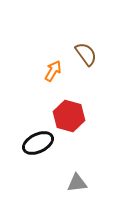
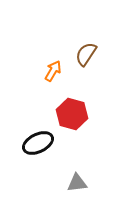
brown semicircle: rotated 110 degrees counterclockwise
red hexagon: moved 3 px right, 2 px up
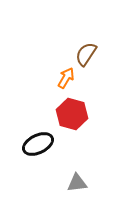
orange arrow: moved 13 px right, 7 px down
black ellipse: moved 1 px down
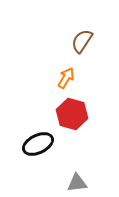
brown semicircle: moved 4 px left, 13 px up
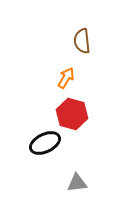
brown semicircle: rotated 40 degrees counterclockwise
black ellipse: moved 7 px right, 1 px up
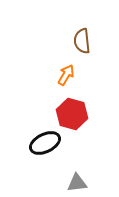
orange arrow: moved 3 px up
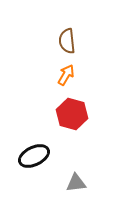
brown semicircle: moved 15 px left
black ellipse: moved 11 px left, 13 px down
gray triangle: moved 1 px left
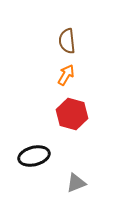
black ellipse: rotated 12 degrees clockwise
gray triangle: rotated 15 degrees counterclockwise
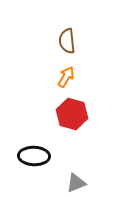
orange arrow: moved 2 px down
black ellipse: rotated 16 degrees clockwise
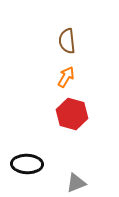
black ellipse: moved 7 px left, 8 px down
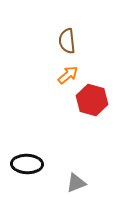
orange arrow: moved 2 px right, 2 px up; rotated 20 degrees clockwise
red hexagon: moved 20 px right, 14 px up
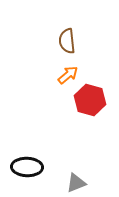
red hexagon: moved 2 px left
black ellipse: moved 3 px down
